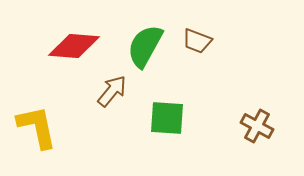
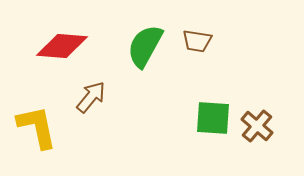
brown trapezoid: rotated 12 degrees counterclockwise
red diamond: moved 12 px left
brown arrow: moved 21 px left, 6 px down
green square: moved 46 px right
brown cross: rotated 12 degrees clockwise
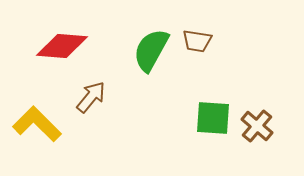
green semicircle: moved 6 px right, 4 px down
yellow L-shape: moved 3 px up; rotated 33 degrees counterclockwise
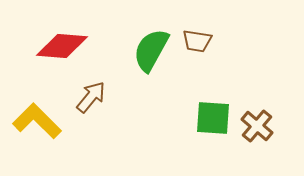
yellow L-shape: moved 3 px up
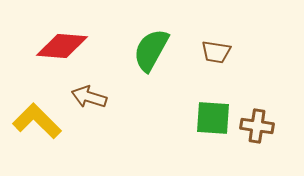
brown trapezoid: moved 19 px right, 11 px down
brown arrow: moved 2 px left; rotated 112 degrees counterclockwise
brown cross: rotated 32 degrees counterclockwise
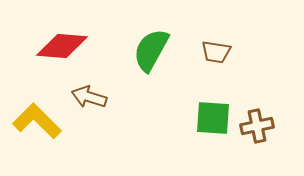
brown cross: rotated 20 degrees counterclockwise
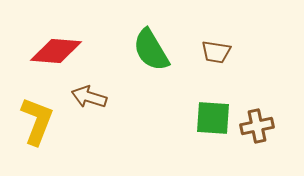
red diamond: moved 6 px left, 5 px down
green semicircle: rotated 60 degrees counterclockwise
yellow L-shape: rotated 66 degrees clockwise
